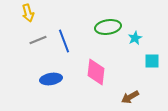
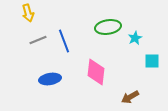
blue ellipse: moved 1 px left
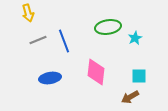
cyan square: moved 13 px left, 15 px down
blue ellipse: moved 1 px up
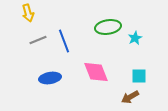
pink diamond: rotated 28 degrees counterclockwise
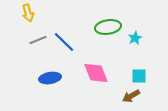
blue line: moved 1 px down; rotated 25 degrees counterclockwise
pink diamond: moved 1 px down
brown arrow: moved 1 px right, 1 px up
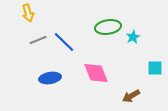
cyan star: moved 2 px left, 1 px up
cyan square: moved 16 px right, 8 px up
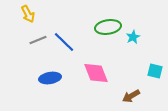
yellow arrow: moved 1 px down; rotated 12 degrees counterclockwise
cyan square: moved 3 px down; rotated 14 degrees clockwise
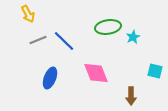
blue line: moved 1 px up
blue ellipse: rotated 60 degrees counterclockwise
brown arrow: rotated 60 degrees counterclockwise
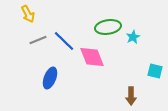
pink diamond: moved 4 px left, 16 px up
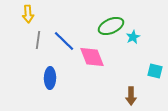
yellow arrow: rotated 24 degrees clockwise
green ellipse: moved 3 px right, 1 px up; rotated 15 degrees counterclockwise
gray line: rotated 60 degrees counterclockwise
blue ellipse: rotated 20 degrees counterclockwise
